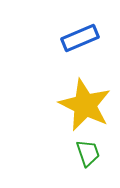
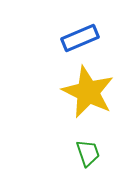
yellow star: moved 3 px right, 13 px up
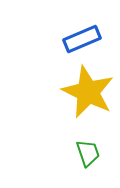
blue rectangle: moved 2 px right, 1 px down
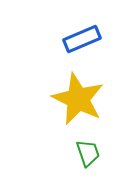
yellow star: moved 10 px left, 7 px down
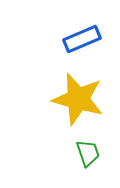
yellow star: rotated 10 degrees counterclockwise
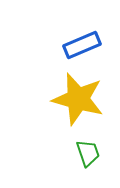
blue rectangle: moved 6 px down
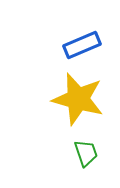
green trapezoid: moved 2 px left
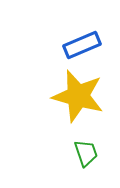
yellow star: moved 3 px up
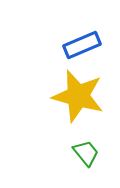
green trapezoid: rotated 20 degrees counterclockwise
